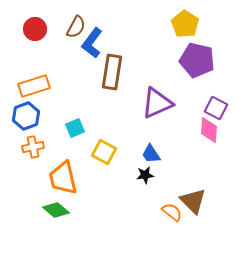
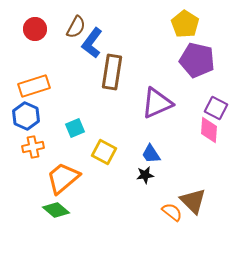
blue hexagon: rotated 16 degrees counterclockwise
orange trapezoid: rotated 63 degrees clockwise
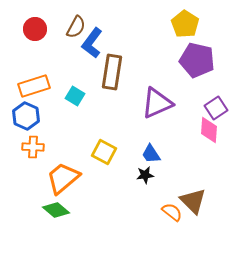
purple square: rotated 30 degrees clockwise
cyan square: moved 32 px up; rotated 36 degrees counterclockwise
orange cross: rotated 15 degrees clockwise
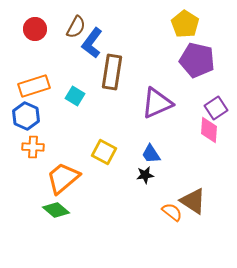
brown triangle: rotated 12 degrees counterclockwise
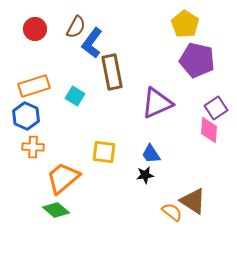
brown rectangle: rotated 20 degrees counterclockwise
yellow square: rotated 20 degrees counterclockwise
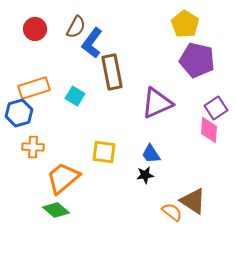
orange rectangle: moved 2 px down
blue hexagon: moved 7 px left, 3 px up; rotated 20 degrees clockwise
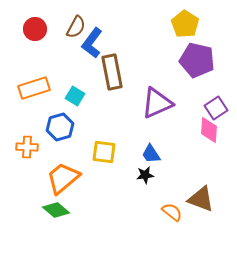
blue hexagon: moved 41 px right, 14 px down
orange cross: moved 6 px left
brown triangle: moved 8 px right, 2 px up; rotated 12 degrees counterclockwise
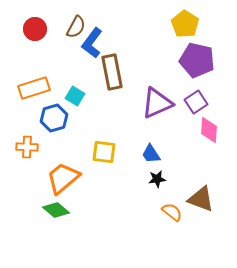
purple square: moved 20 px left, 6 px up
blue hexagon: moved 6 px left, 9 px up
black star: moved 12 px right, 4 px down
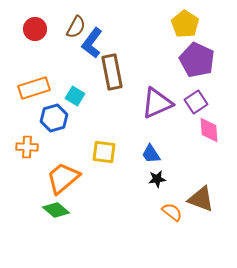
purple pentagon: rotated 12 degrees clockwise
pink diamond: rotated 8 degrees counterclockwise
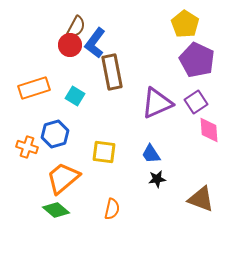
red circle: moved 35 px right, 16 px down
blue L-shape: moved 3 px right
blue hexagon: moved 1 px right, 16 px down
orange cross: rotated 15 degrees clockwise
orange semicircle: moved 60 px left, 3 px up; rotated 65 degrees clockwise
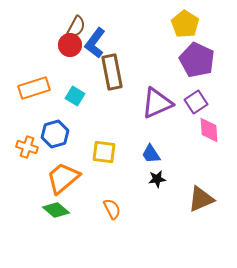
brown triangle: rotated 44 degrees counterclockwise
orange semicircle: rotated 40 degrees counterclockwise
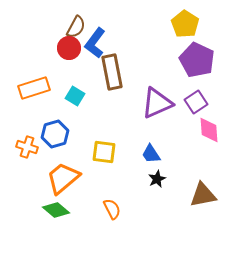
red circle: moved 1 px left, 3 px down
black star: rotated 18 degrees counterclockwise
brown triangle: moved 2 px right, 4 px up; rotated 12 degrees clockwise
